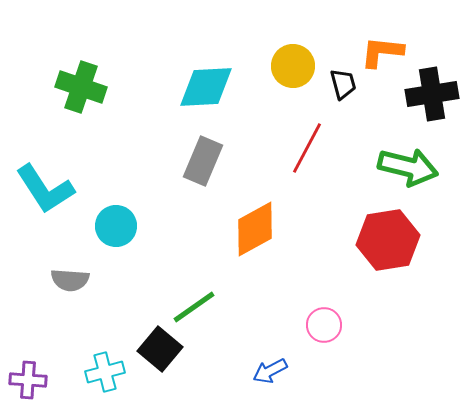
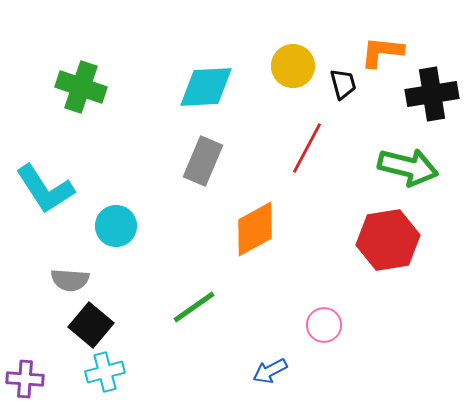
black square: moved 69 px left, 24 px up
purple cross: moved 3 px left, 1 px up
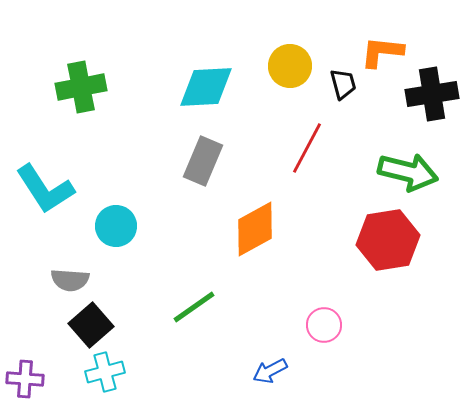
yellow circle: moved 3 px left
green cross: rotated 30 degrees counterclockwise
green arrow: moved 5 px down
black square: rotated 9 degrees clockwise
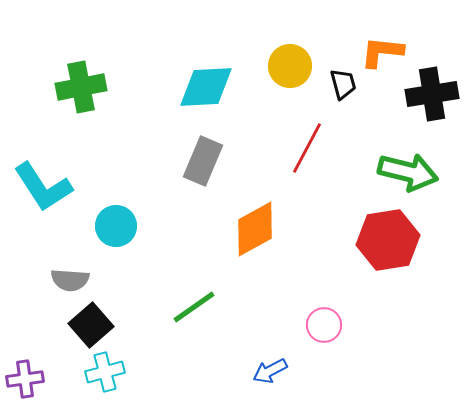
cyan L-shape: moved 2 px left, 2 px up
purple cross: rotated 12 degrees counterclockwise
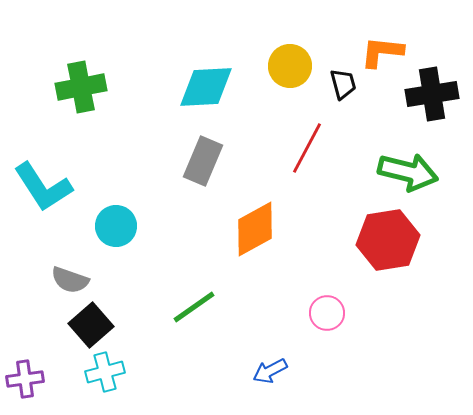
gray semicircle: rotated 15 degrees clockwise
pink circle: moved 3 px right, 12 px up
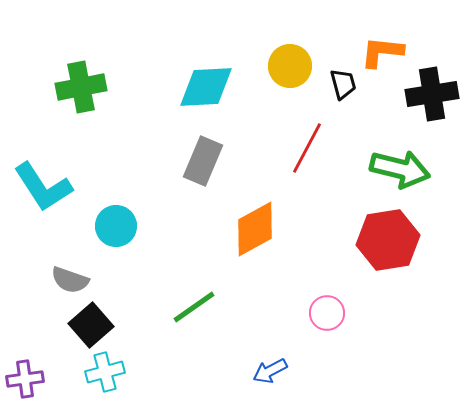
green arrow: moved 8 px left, 3 px up
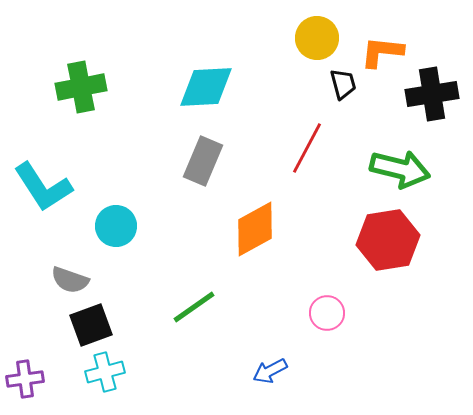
yellow circle: moved 27 px right, 28 px up
black square: rotated 21 degrees clockwise
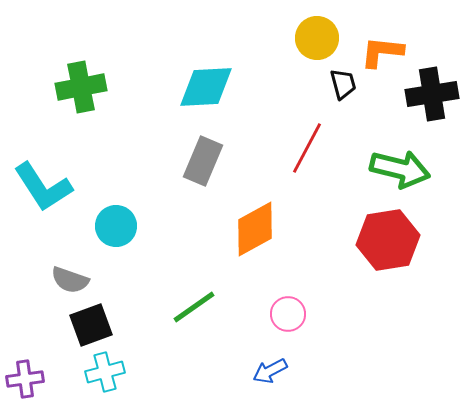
pink circle: moved 39 px left, 1 px down
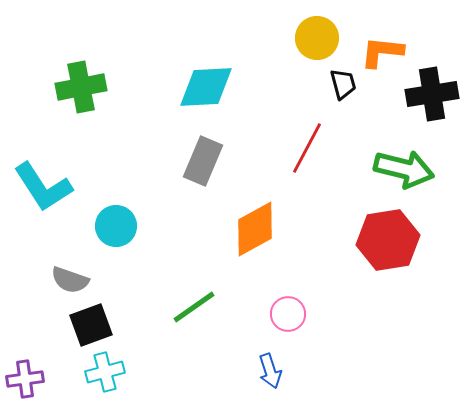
green arrow: moved 4 px right
blue arrow: rotated 80 degrees counterclockwise
